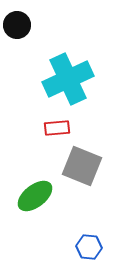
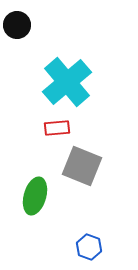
cyan cross: moved 1 px left, 3 px down; rotated 15 degrees counterclockwise
green ellipse: rotated 36 degrees counterclockwise
blue hexagon: rotated 15 degrees clockwise
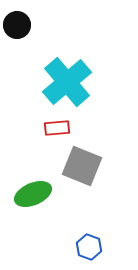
green ellipse: moved 2 px left, 2 px up; rotated 51 degrees clockwise
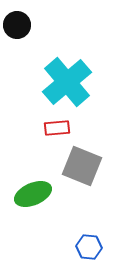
blue hexagon: rotated 15 degrees counterclockwise
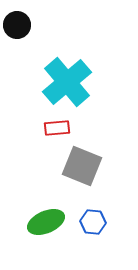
green ellipse: moved 13 px right, 28 px down
blue hexagon: moved 4 px right, 25 px up
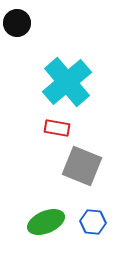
black circle: moved 2 px up
red rectangle: rotated 15 degrees clockwise
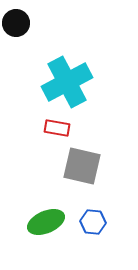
black circle: moved 1 px left
cyan cross: rotated 12 degrees clockwise
gray square: rotated 9 degrees counterclockwise
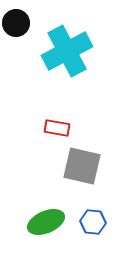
cyan cross: moved 31 px up
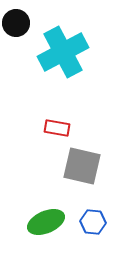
cyan cross: moved 4 px left, 1 px down
